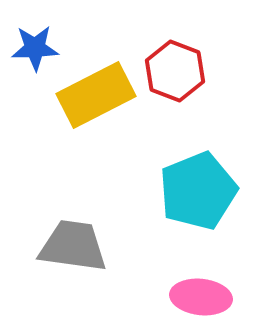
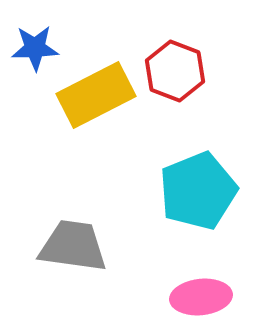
pink ellipse: rotated 12 degrees counterclockwise
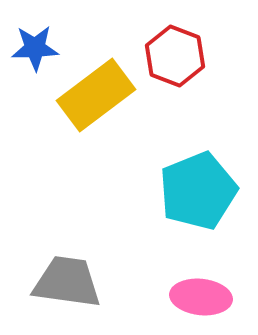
red hexagon: moved 15 px up
yellow rectangle: rotated 10 degrees counterclockwise
gray trapezoid: moved 6 px left, 36 px down
pink ellipse: rotated 12 degrees clockwise
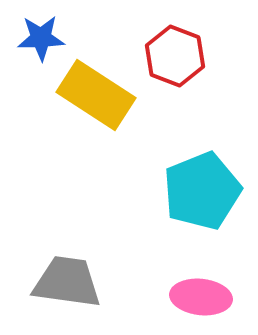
blue star: moved 6 px right, 10 px up
yellow rectangle: rotated 70 degrees clockwise
cyan pentagon: moved 4 px right
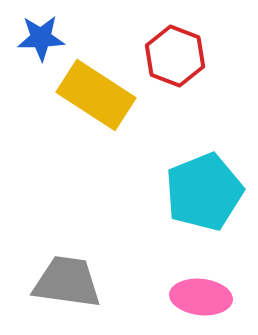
cyan pentagon: moved 2 px right, 1 px down
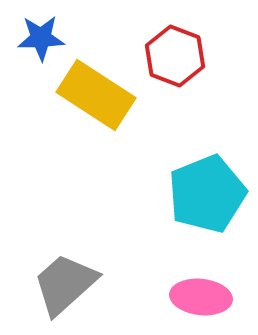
cyan pentagon: moved 3 px right, 2 px down
gray trapezoid: moved 2 px left, 2 px down; rotated 50 degrees counterclockwise
